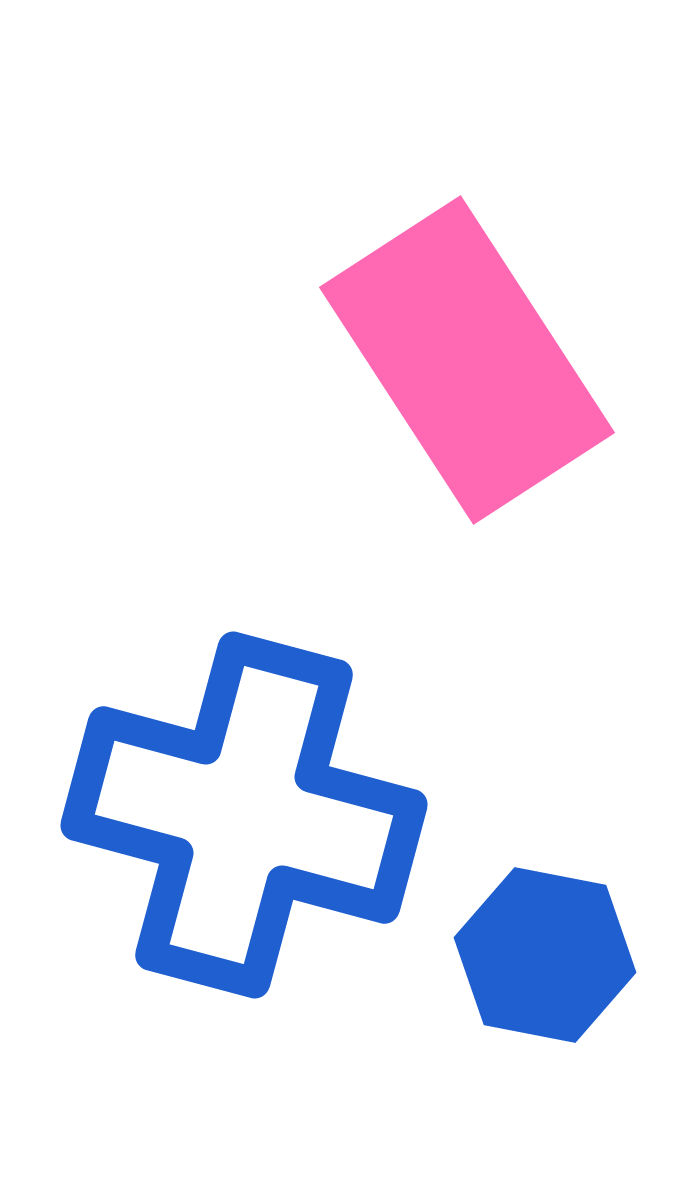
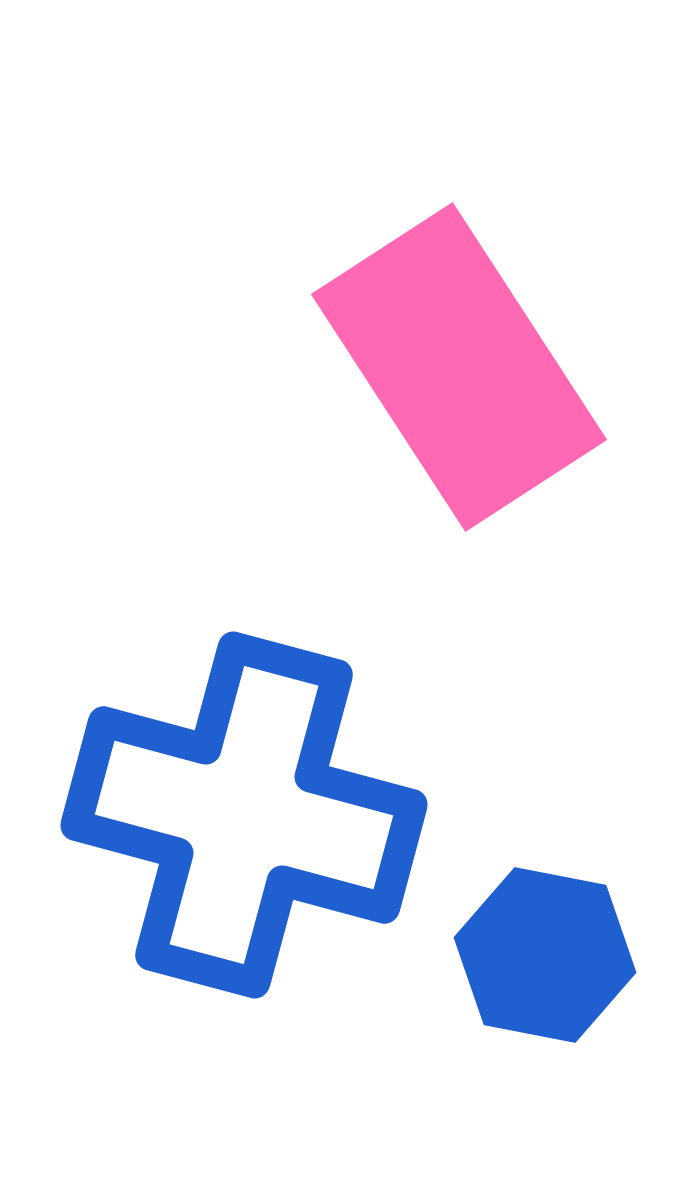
pink rectangle: moved 8 px left, 7 px down
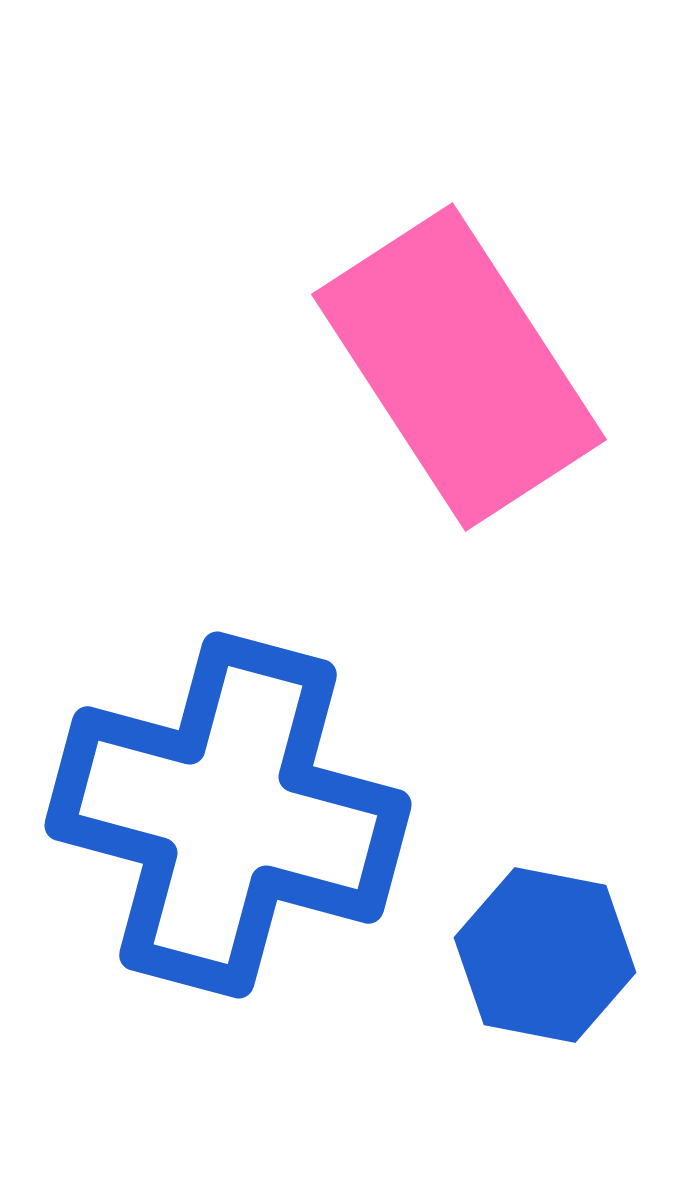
blue cross: moved 16 px left
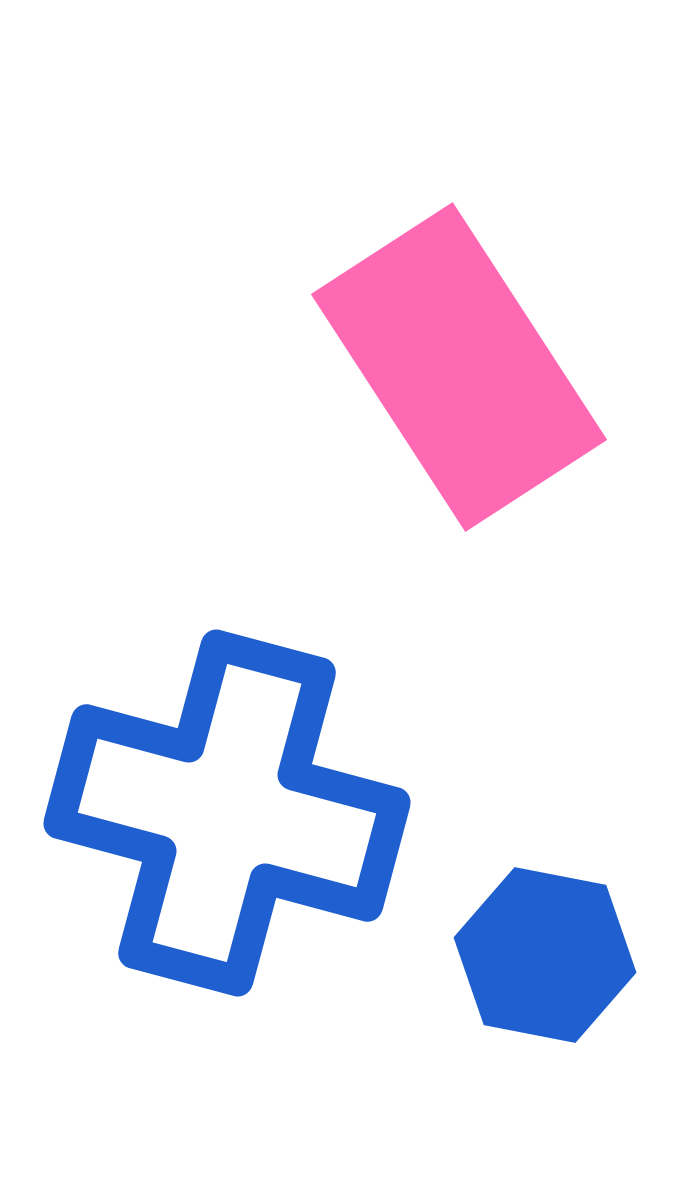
blue cross: moved 1 px left, 2 px up
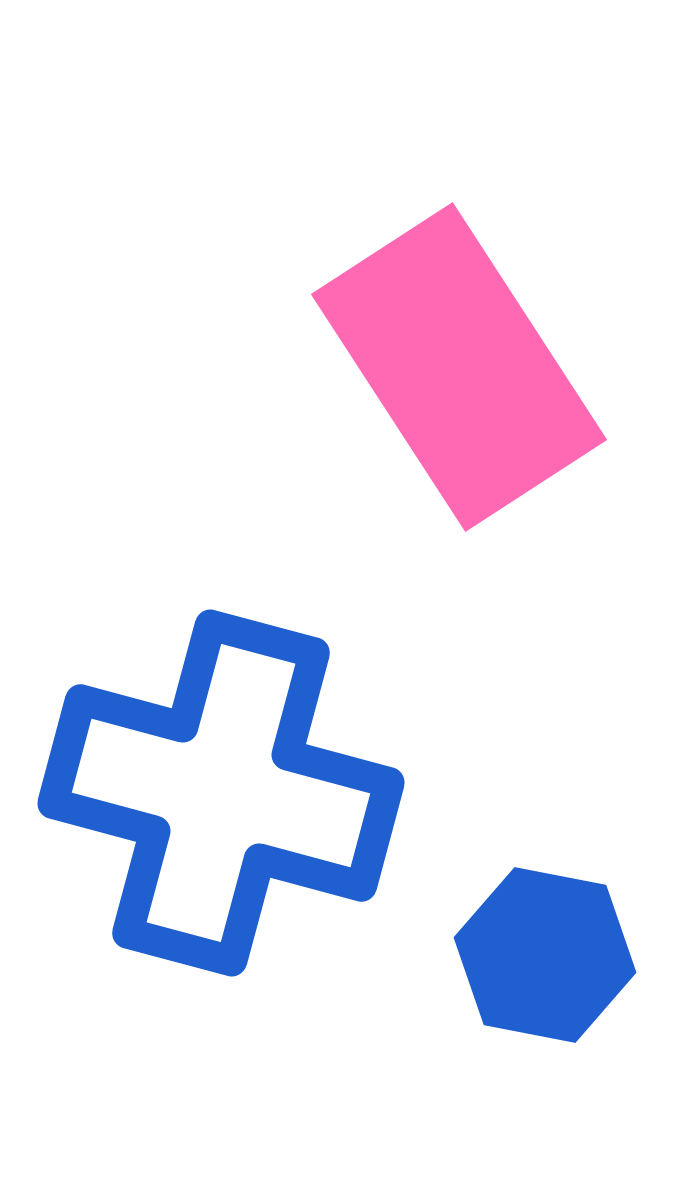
blue cross: moved 6 px left, 20 px up
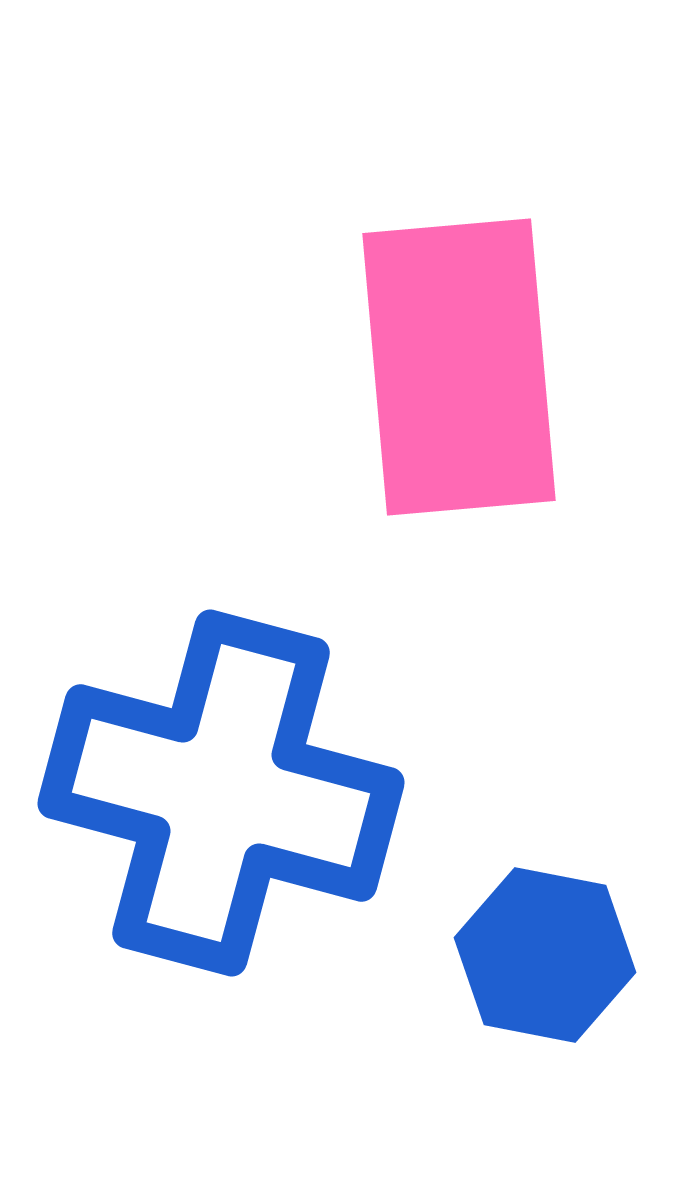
pink rectangle: rotated 28 degrees clockwise
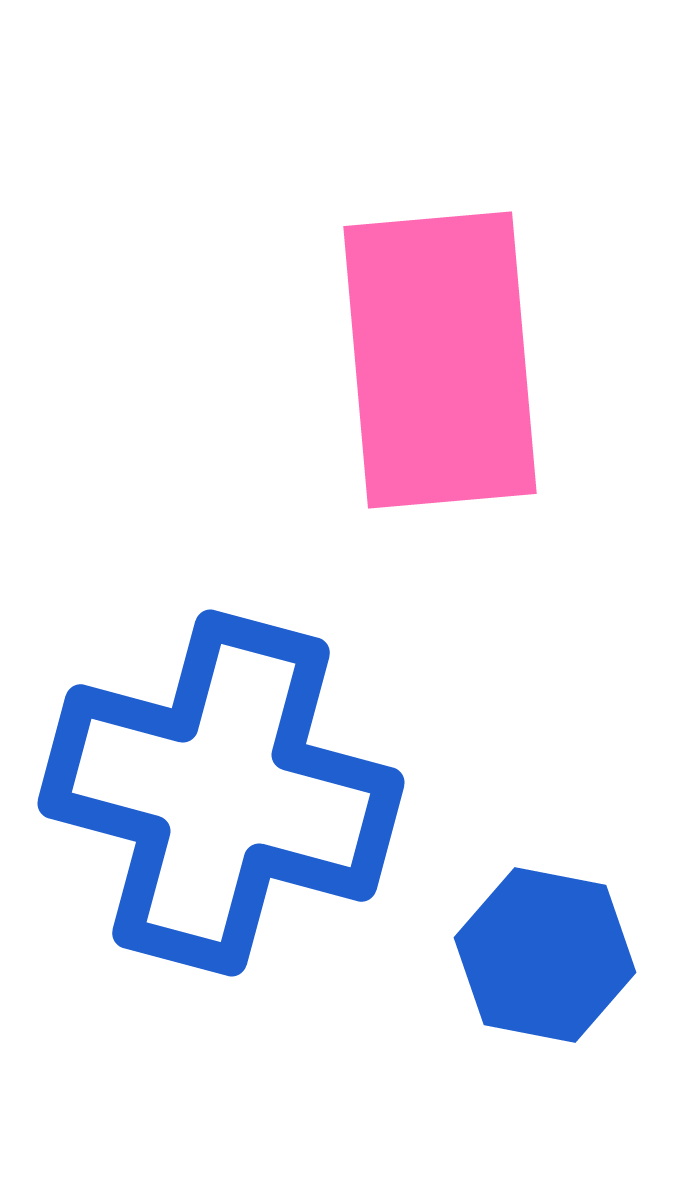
pink rectangle: moved 19 px left, 7 px up
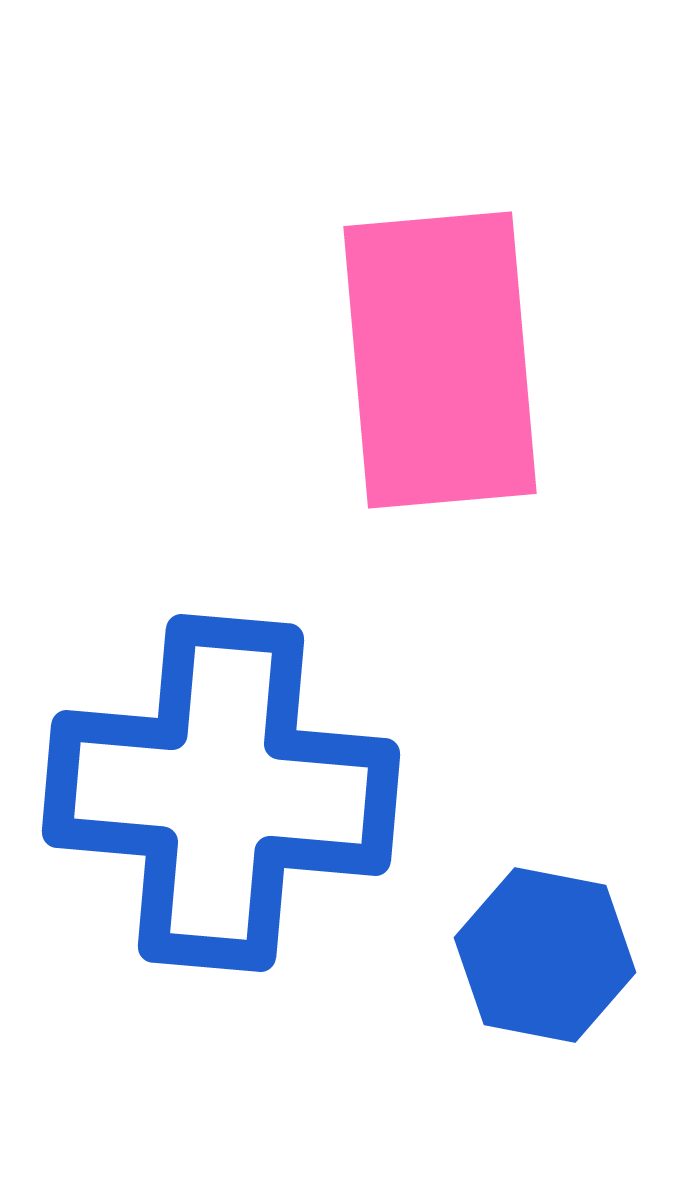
blue cross: rotated 10 degrees counterclockwise
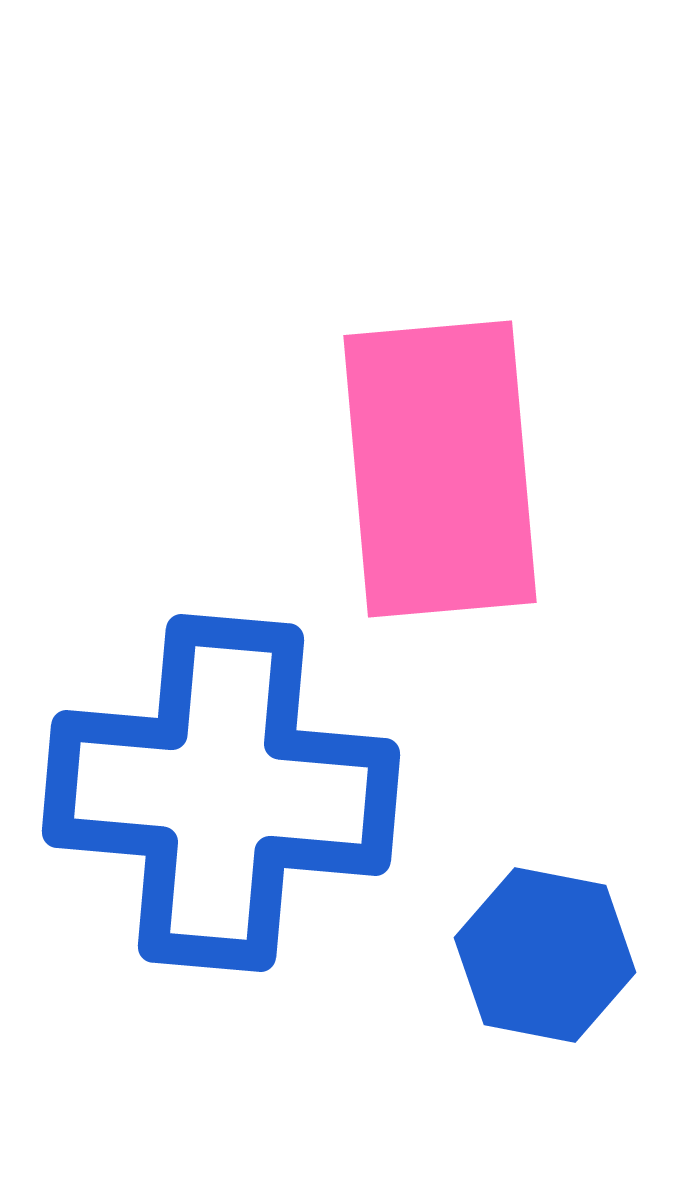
pink rectangle: moved 109 px down
